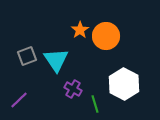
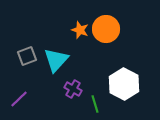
orange star: rotated 18 degrees counterclockwise
orange circle: moved 7 px up
cyan triangle: rotated 16 degrees clockwise
purple line: moved 1 px up
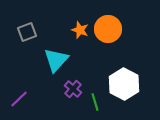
orange circle: moved 2 px right
gray square: moved 24 px up
purple cross: rotated 12 degrees clockwise
green line: moved 2 px up
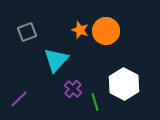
orange circle: moved 2 px left, 2 px down
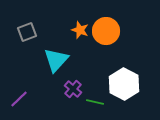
green line: rotated 60 degrees counterclockwise
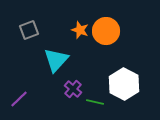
gray square: moved 2 px right, 2 px up
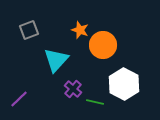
orange circle: moved 3 px left, 14 px down
